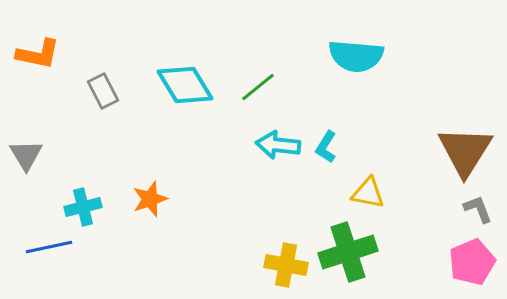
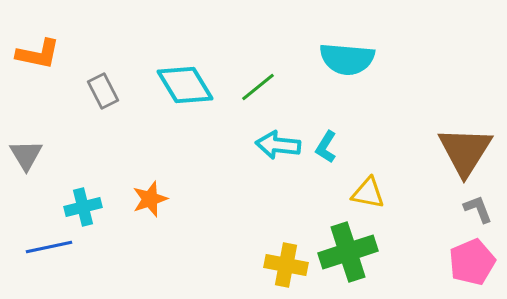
cyan semicircle: moved 9 px left, 3 px down
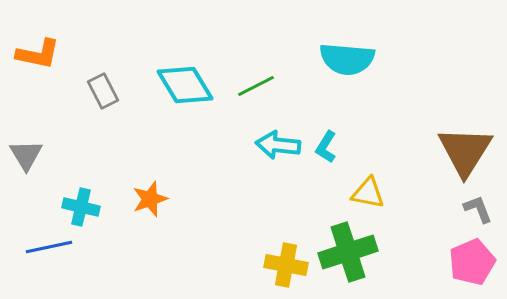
green line: moved 2 px left, 1 px up; rotated 12 degrees clockwise
cyan cross: moved 2 px left; rotated 27 degrees clockwise
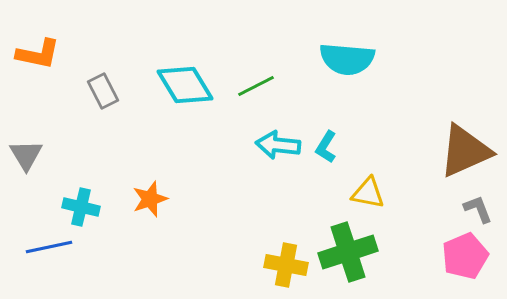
brown triangle: rotated 34 degrees clockwise
pink pentagon: moved 7 px left, 6 px up
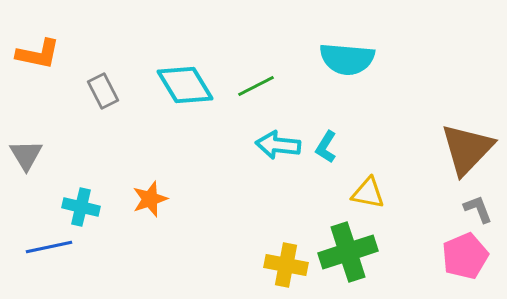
brown triangle: moved 2 px right, 2 px up; rotated 22 degrees counterclockwise
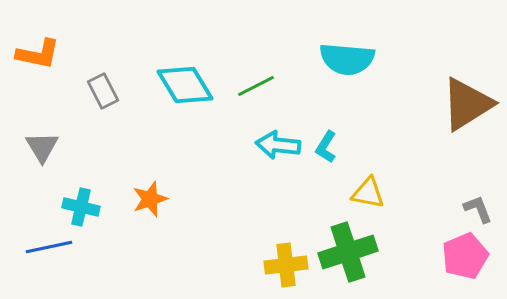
brown triangle: moved 45 px up; rotated 14 degrees clockwise
gray triangle: moved 16 px right, 8 px up
yellow cross: rotated 18 degrees counterclockwise
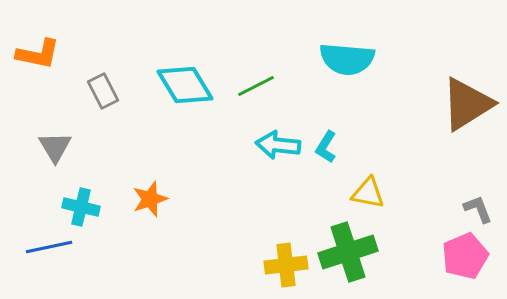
gray triangle: moved 13 px right
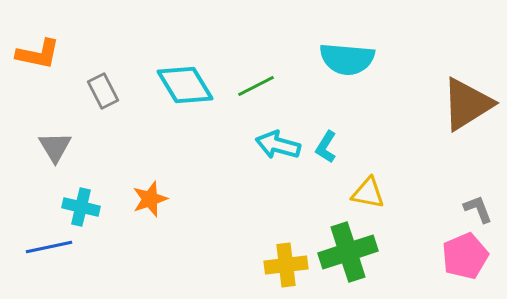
cyan arrow: rotated 9 degrees clockwise
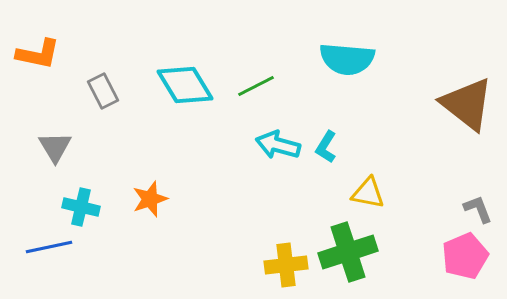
brown triangle: rotated 50 degrees counterclockwise
